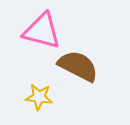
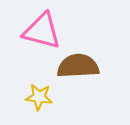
brown semicircle: rotated 30 degrees counterclockwise
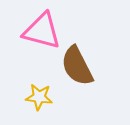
brown semicircle: moved 1 px left; rotated 114 degrees counterclockwise
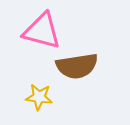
brown semicircle: rotated 72 degrees counterclockwise
